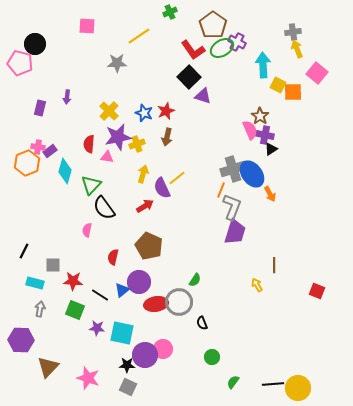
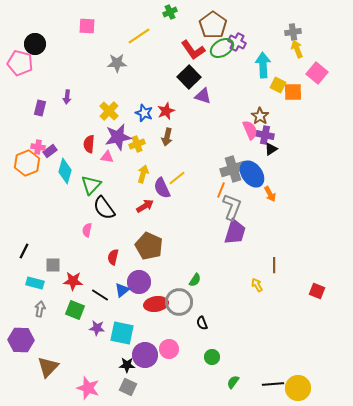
pink circle at (163, 349): moved 6 px right
pink star at (88, 378): moved 10 px down
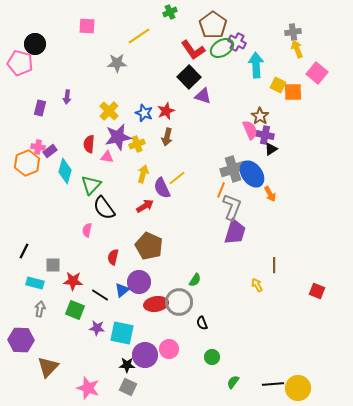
cyan arrow at (263, 65): moved 7 px left
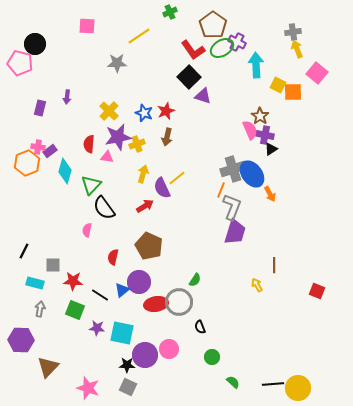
black semicircle at (202, 323): moved 2 px left, 4 px down
green semicircle at (233, 382): rotated 96 degrees clockwise
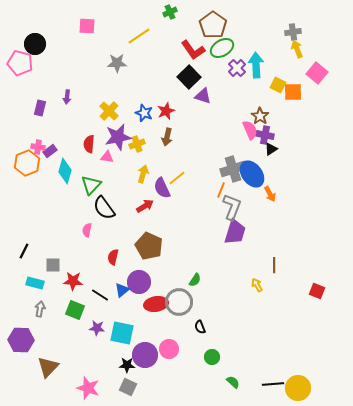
purple cross at (237, 42): moved 26 px down; rotated 18 degrees clockwise
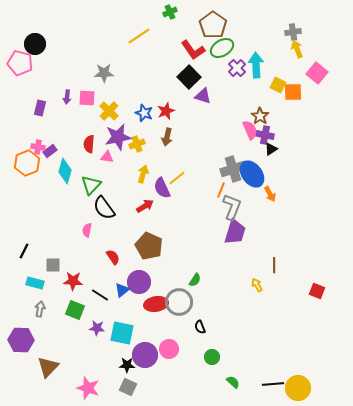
pink square at (87, 26): moved 72 px down
gray star at (117, 63): moved 13 px left, 10 px down
red semicircle at (113, 257): rotated 133 degrees clockwise
